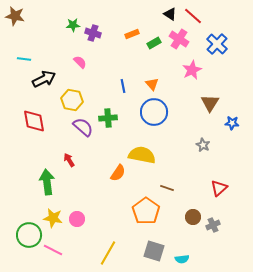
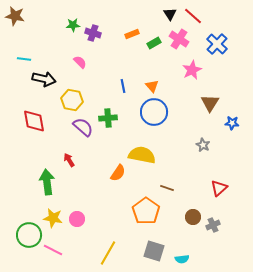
black triangle: rotated 24 degrees clockwise
black arrow: rotated 40 degrees clockwise
orange triangle: moved 2 px down
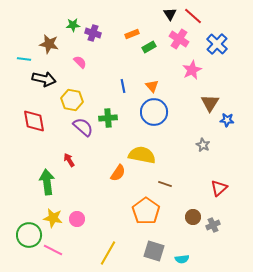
brown star: moved 34 px right, 28 px down
green rectangle: moved 5 px left, 4 px down
blue star: moved 5 px left, 3 px up
brown line: moved 2 px left, 4 px up
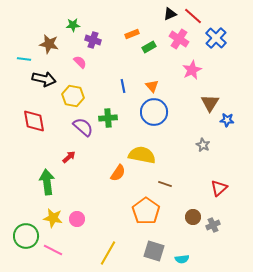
black triangle: rotated 40 degrees clockwise
purple cross: moved 7 px down
blue cross: moved 1 px left, 6 px up
yellow hexagon: moved 1 px right, 4 px up
red arrow: moved 3 px up; rotated 80 degrees clockwise
green circle: moved 3 px left, 1 px down
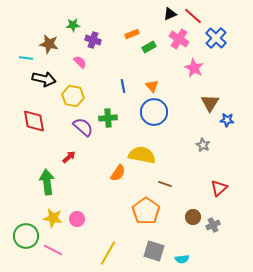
cyan line: moved 2 px right, 1 px up
pink star: moved 2 px right, 2 px up; rotated 18 degrees counterclockwise
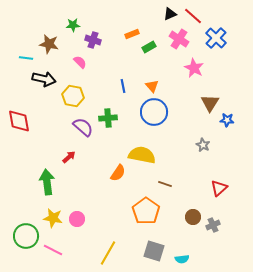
red diamond: moved 15 px left
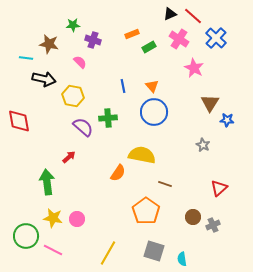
cyan semicircle: rotated 88 degrees clockwise
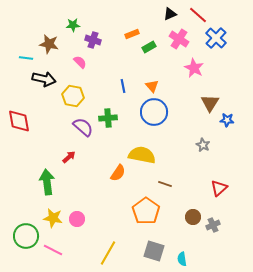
red line: moved 5 px right, 1 px up
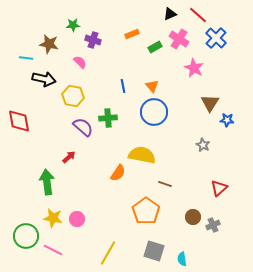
green rectangle: moved 6 px right
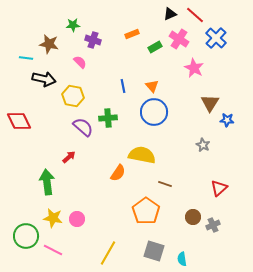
red line: moved 3 px left
red diamond: rotated 15 degrees counterclockwise
